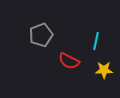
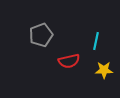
red semicircle: rotated 40 degrees counterclockwise
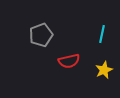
cyan line: moved 6 px right, 7 px up
yellow star: rotated 24 degrees counterclockwise
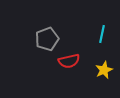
gray pentagon: moved 6 px right, 4 px down
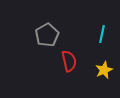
gray pentagon: moved 4 px up; rotated 10 degrees counterclockwise
red semicircle: rotated 90 degrees counterclockwise
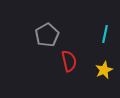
cyan line: moved 3 px right
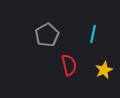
cyan line: moved 12 px left
red semicircle: moved 4 px down
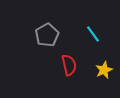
cyan line: rotated 48 degrees counterclockwise
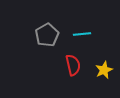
cyan line: moved 11 px left; rotated 60 degrees counterclockwise
red semicircle: moved 4 px right
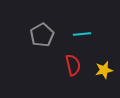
gray pentagon: moved 5 px left
yellow star: rotated 12 degrees clockwise
